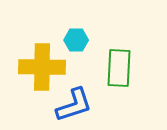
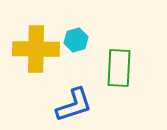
cyan hexagon: rotated 15 degrees counterclockwise
yellow cross: moved 6 px left, 18 px up
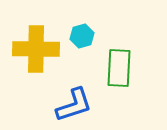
cyan hexagon: moved 6 px right, 4 px up
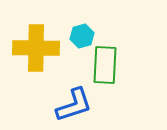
yellow cross: moved 1 px up
green rectangle: moved 14 px left, 3 px up
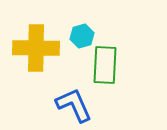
blue L-shape: rotated 96 degrees counterclockwise
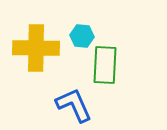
cyan hexagon: rotated 20 degrees clockwise
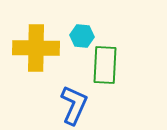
blue L-shape: rotated 48 degrees clockwise
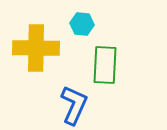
cyan hexagon: moved 12 px up
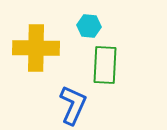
cyan hexagon: moved 7 px right, 2 px down
blue L-shape: moved 1 px left
